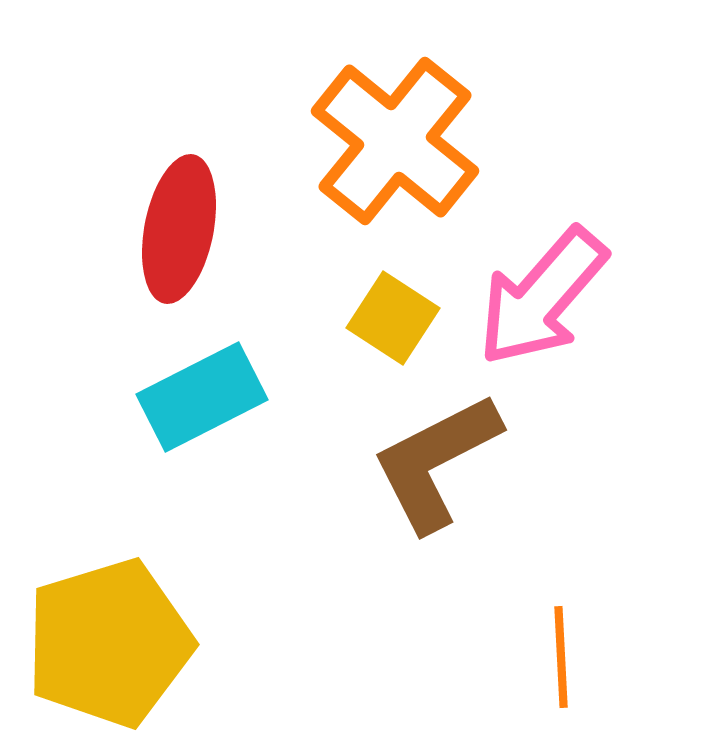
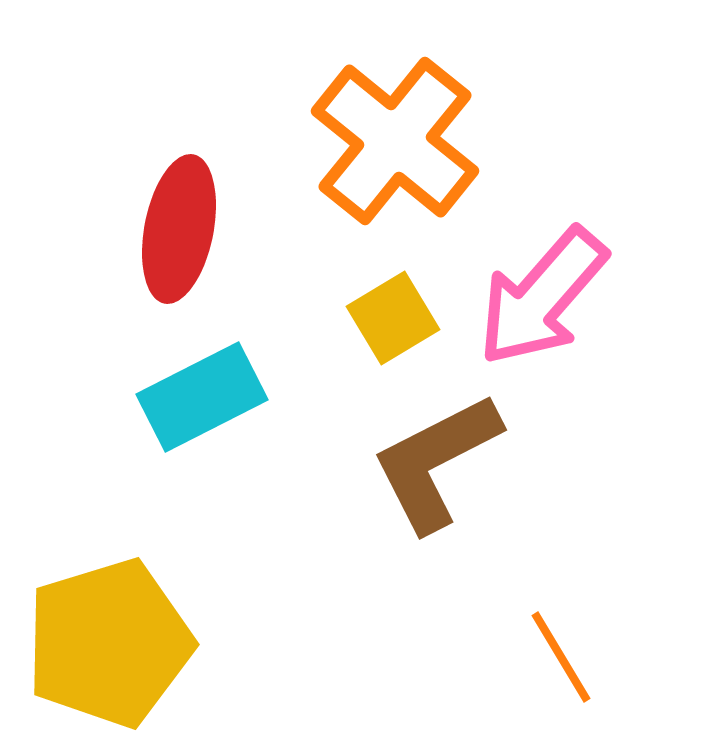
yellow square: rotated 26 degrees clockwise
orange line: rotated 28 degrees counterclockwise
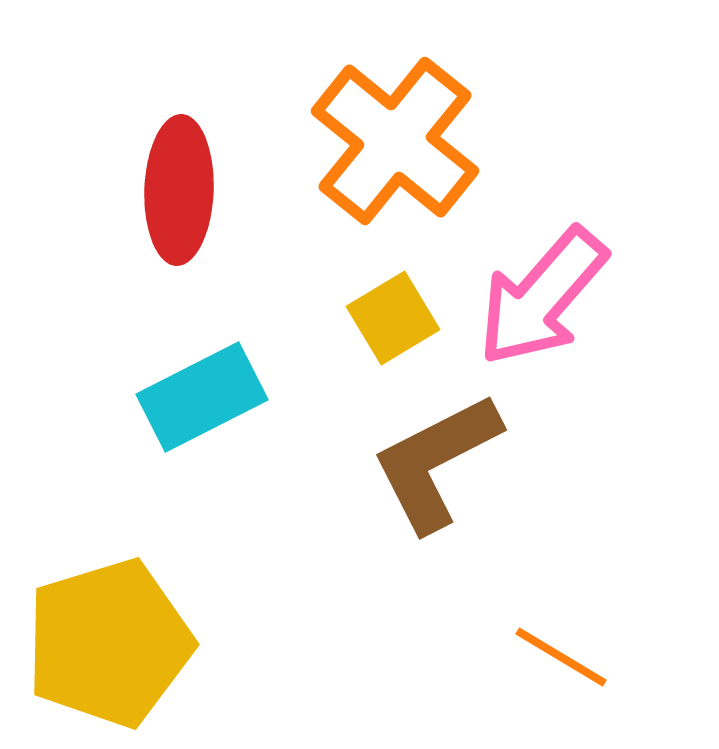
red ellipse: moved 39 px up; rotated 9 degrees counterclockwise
orange line: rotated 28 degrees counterclockwise
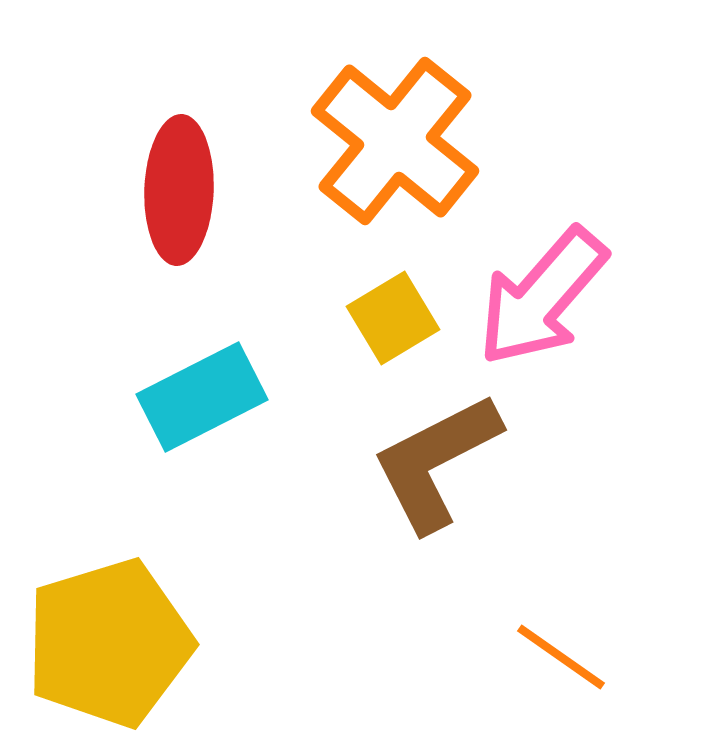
orange line: rotated 4 degrees clockwise
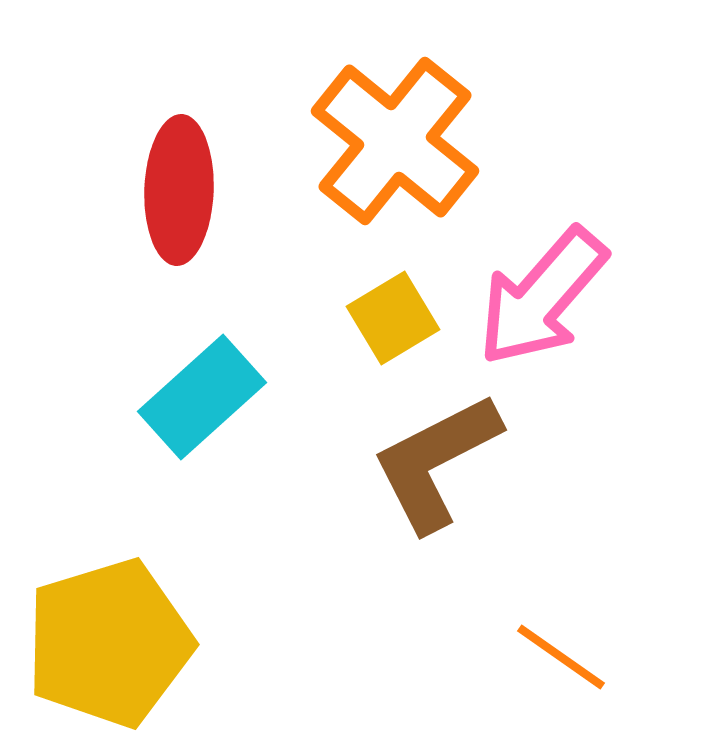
cyan rectangle: rotated 15 degrees counterclockwise
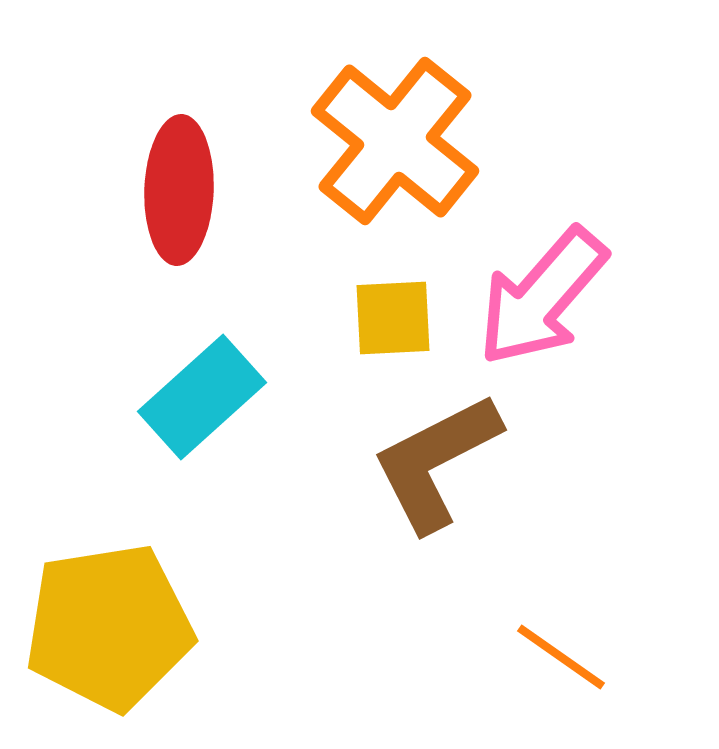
yellow square: rotated 28 degrees clockwise
yellow pentagon: moved 16 px up; rotated 8 degrees clockwise
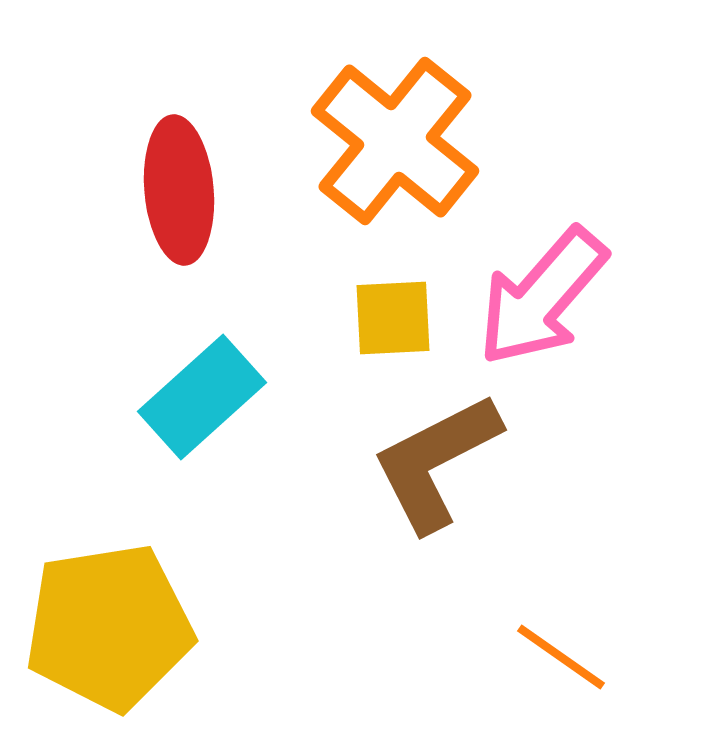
red ellipse: rotated 7 degrees counterclockwise
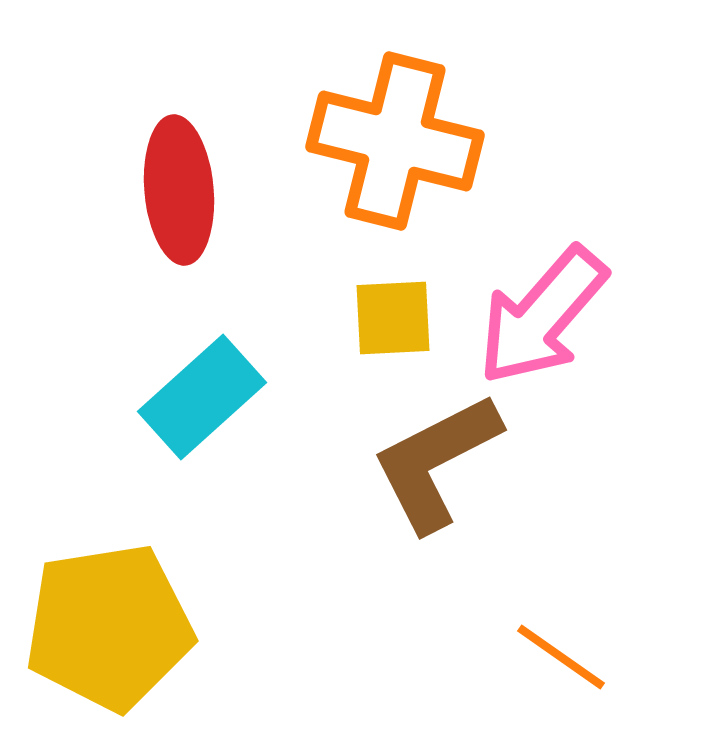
orange cross: rotated 25 degrees counterclockwise
pink arrow: moved 19 px down
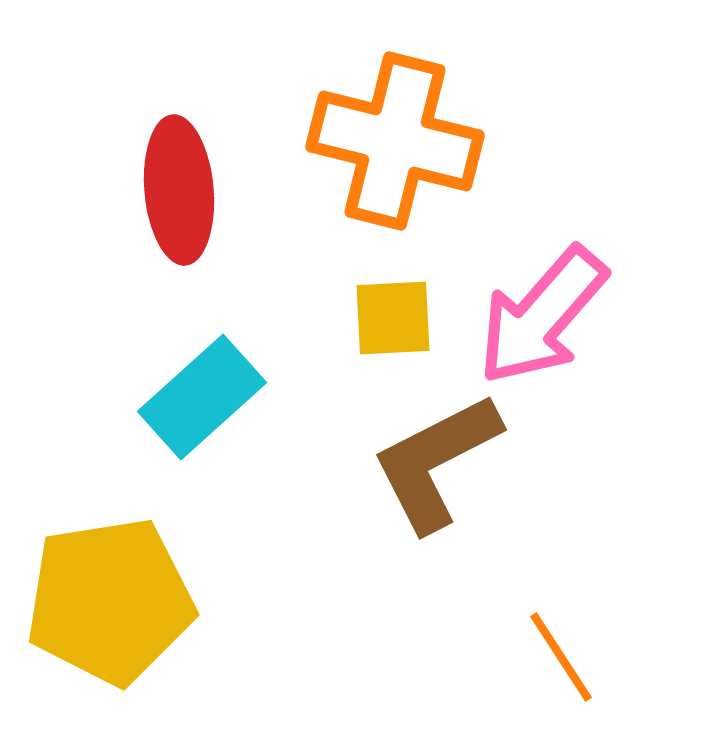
yellow pentagon: moved 1 px right, 26 px up
orange line: rotated 22 degrees clockwise
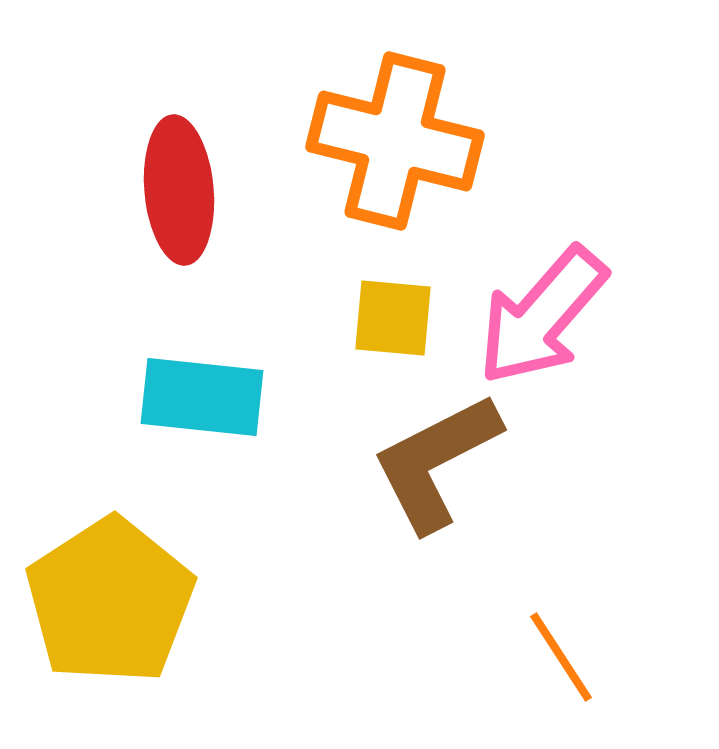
yellow square: rotated 8 degrees clockwise
cyan rectangle: rotated 48 degrees clockwise
yellow pentagon: rotated 24 degrees counterclockwise
